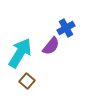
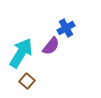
cyan arrow: moved 1 px right
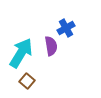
purple semicircle: rotated 48 degrees counterclockwise
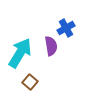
cyan arrow: moved 1 px left
brown square: moved 3 px right, 1 px down
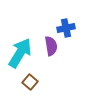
blue cross: rotated 18 degrees clockwise
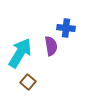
blue cross: rotated 18 degrees clockwise
brown square: moved 2 px left
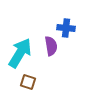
brown square: rotated 21 degrees counterclockwise
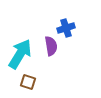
blue cross: rotated 24 degrees counterclockwise
cyan arrow: moved 1 px down
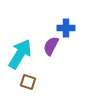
blue cross: rotated 18 degrees clockwise
purple semicircle: rotated 144 degrees counterclockwise
